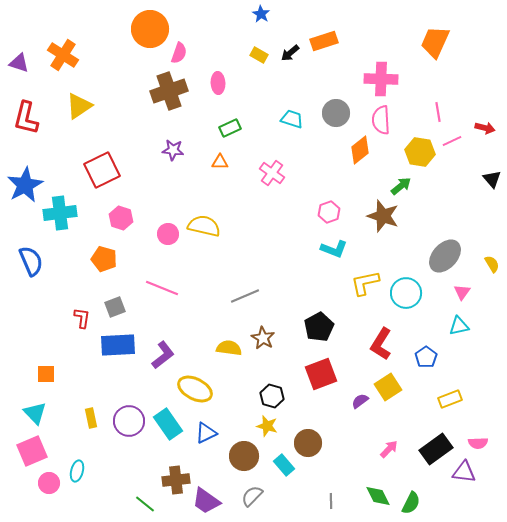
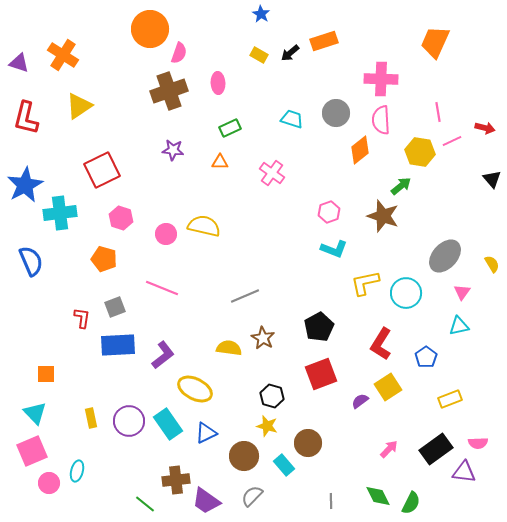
pink circle at (168, 234): moved 2 px left
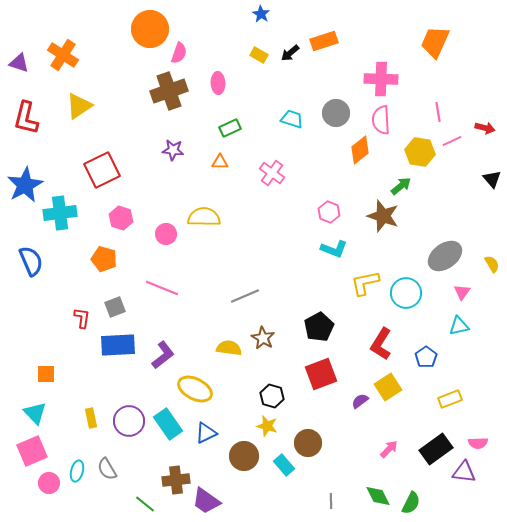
pink hexagon at (329, 212): rotated 20 degrees counterclockwise
yellow semicircle at (204, 226): moved 9 px up; rotated 12 degrees counterclockwise
gray ellipse at (445, 256): rotated 12 degrees clockwise
gray semicircle at (252, 496): moved 145 px left, 27 px up; rotated 75 degrees counterclockwise
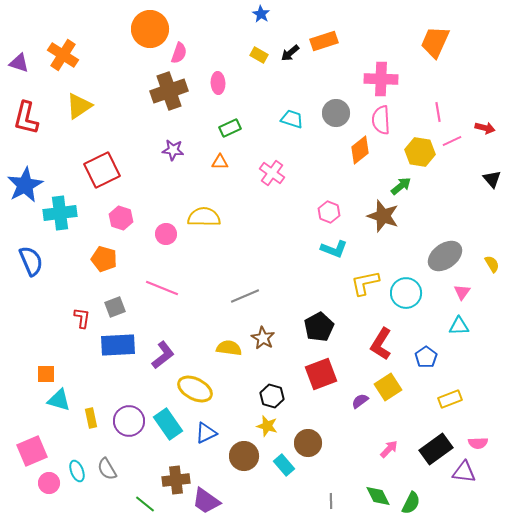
cyan triangle at (459, 326): rotated 10 degrees clockwise
cyan triangle at (35, 413): moved 24 px right, 13 px up; rotated 30 degrees counterclockwise
cyan ellipse at (77, 471): rotated 35 degrees counterclockwise
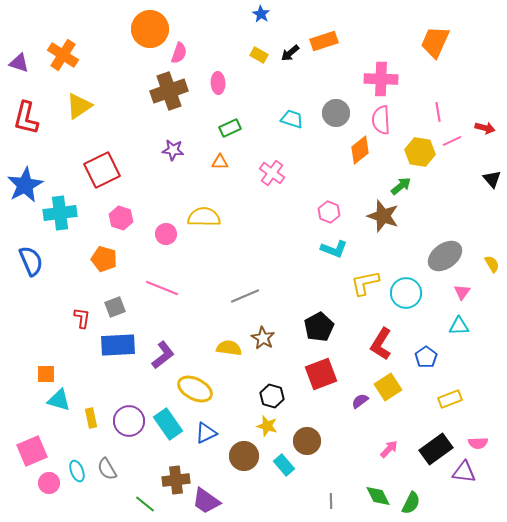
brown circle at (308, 443): moved 1 px left, 2 px up
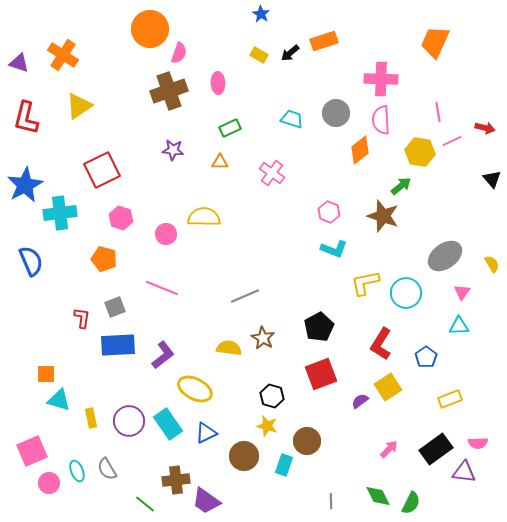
cyan rectangle at (284, 465): rotated 60 degrees clockwise
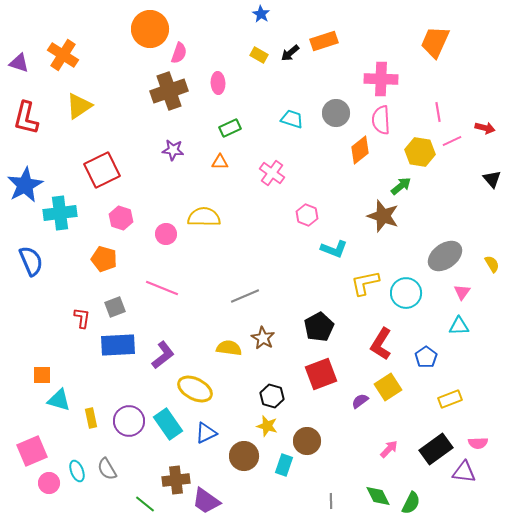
pink hexagon at (329, 212): moved 22 px left, 3 px down
orange square at (46, 374): moved 4 px left, 1 px down
